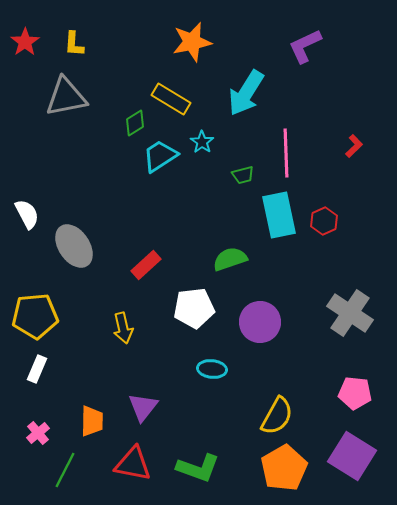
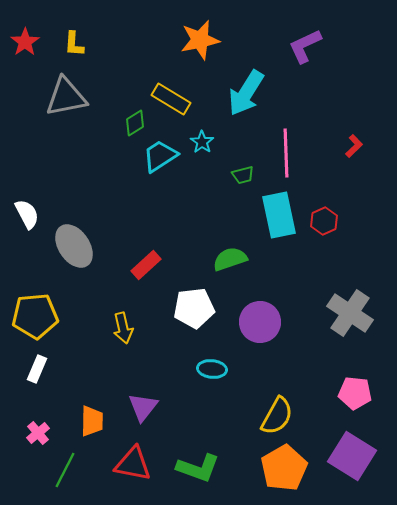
orange star: moved 8 px right, 2 px up
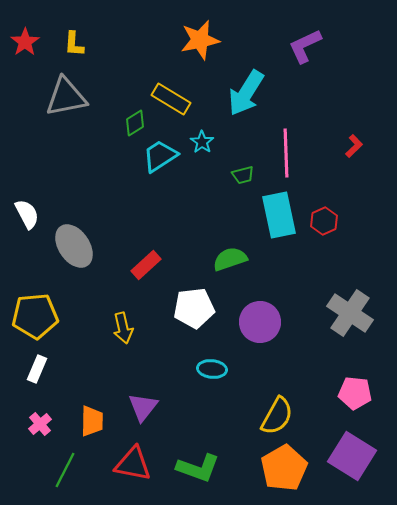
pink cross: moved 2 px right, 9 px up
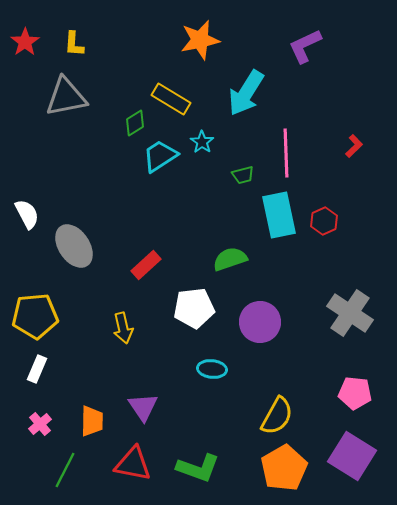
purple triangle: rotated 12 degrees counterclockwise
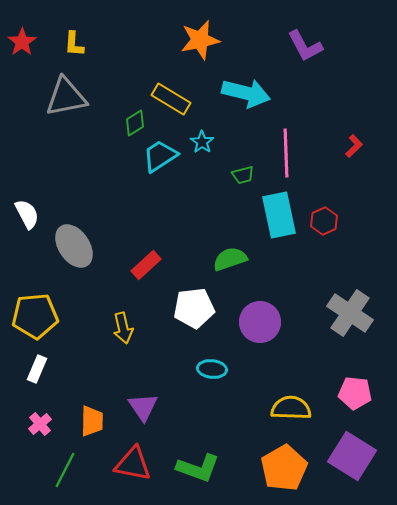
red star: moved 3 px left
purple L-shape: rotated 93 degrees counterclockwise
cyan arrow: rotated 108 degrees counterclockwise
yellow semicircle: moved 14 px right, 8 px up; rotated 117 degrees counterclockwise
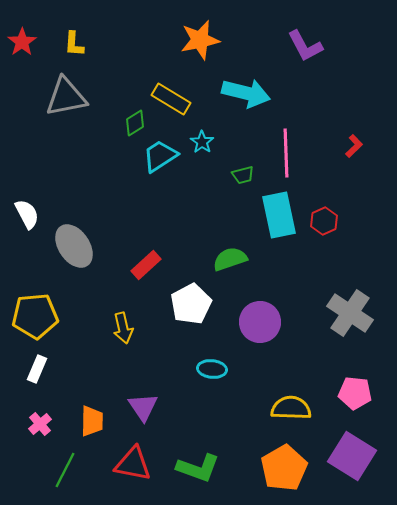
white pentagon: moved 3 px left, 4 px up; rotated 21 degrees counterclockwise
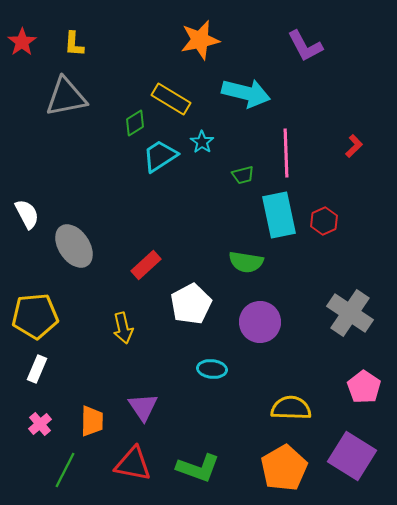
green semicircle: moved 16 px right, 3 px down; rotated 152 degrees counterclockwise
pink pentagon: moved 9 px right, 6 px up; rotated 28 degrees clockwise
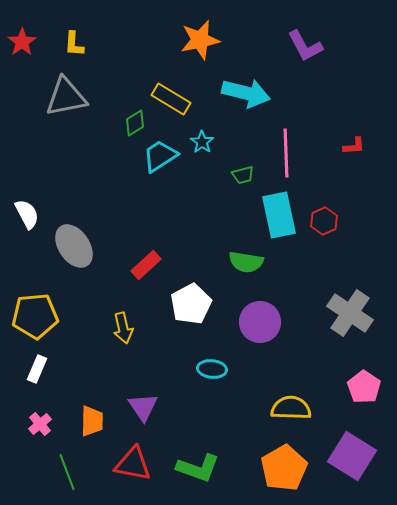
red L-shape: rotated 40 degrees clockwise
green line: moved 2 px right, 2 px down; rotated 48 degrees counterclockwise
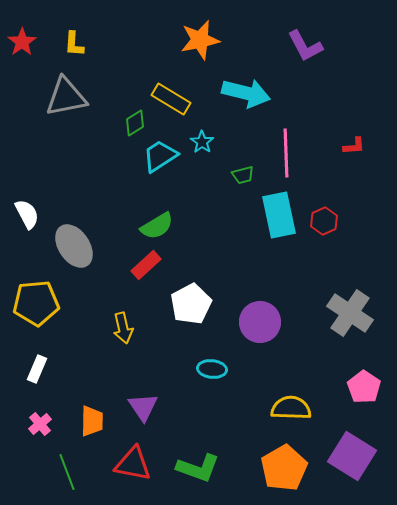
green semicircle: moved 89 px left, 36 px up; rotated 40 degrees counterclockwise
yellow pentagon: moved 1 px right, 13 px up
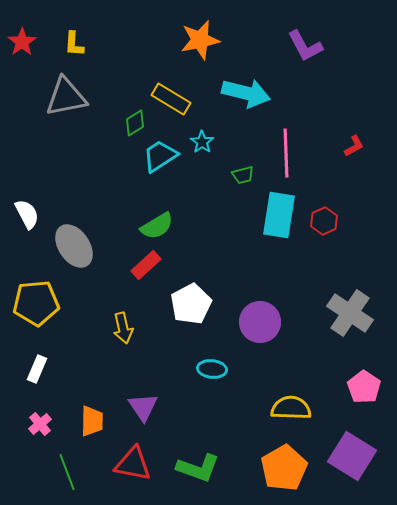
red L-shape: rotated 25 degrees counterclockwise
cyan rectangle: rotated 21 degrees clockwise
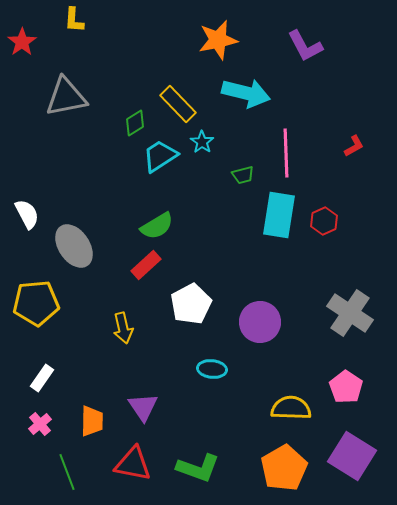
orange star: moved 18 px right
yellow L-shape: moved 24 px up
yellow rectangle: moved 7 px right, 5 px down; rotated 15 degrees clockwise
white rectangle: moved 5 px right, 9 px down; rotated 12 degrees clockwise
pink pentagon: moved 18 px left
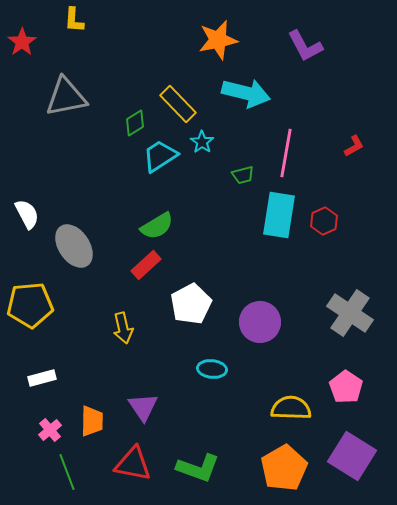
pink line: rotated 12 degrees clockwise
yellow pentagon: moved 6 px left, 2 px down
white rectangle: rotated 40 degrees clockwise
pink cross: moved 10 px right, 6 px down
